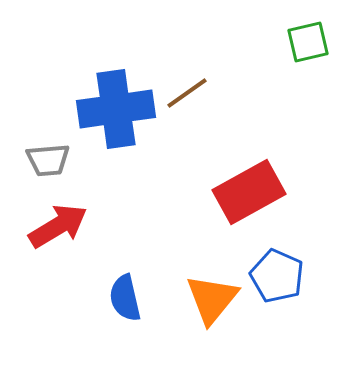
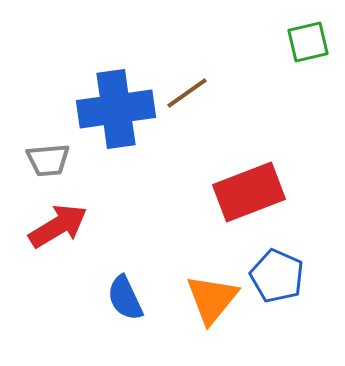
red rectangle: rotated 8 degrees clockwise
blue semicircle: rotated 12 degrees counterclockwise
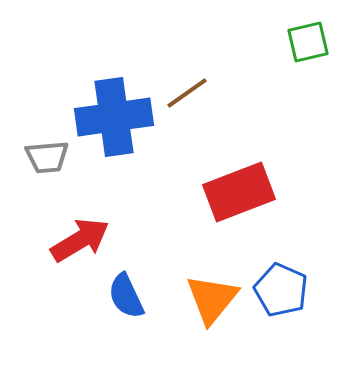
blue cross: moved 2 px left, 8 px down
gray trapezoid: moved 1 px left, 3 px up
red rectangle: moved 10 px left
red arrow: moved 22 px right, 14 px down
blue pentagon: moved 4 px right, 14 px down
blue semicircle: moved 1 px right, 2 px up
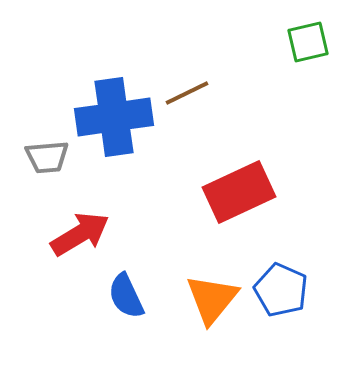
brown line: rotated 9 degrees clockwise
red rectangle: rotated 4 degrees counterclockwise
red arrow: moved 6 px up
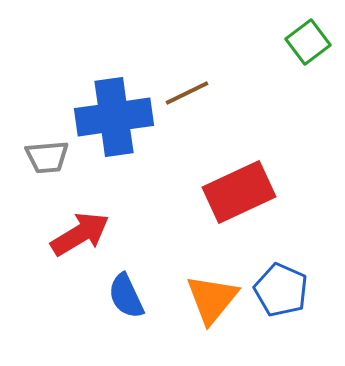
green square: rotated 24 degrees counterclockwise
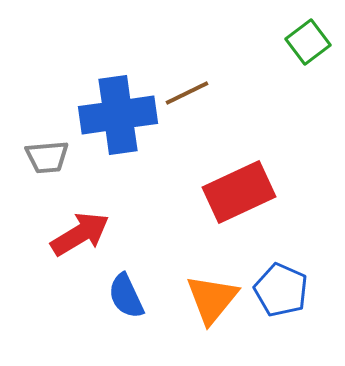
blue cross: moved 4 px right, 2 px up
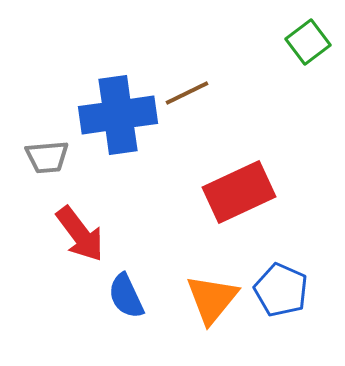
red arrow: rotated 84 degrees clockwise
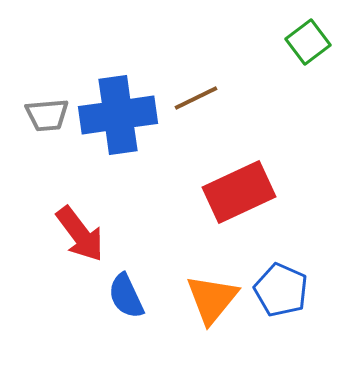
brown line: moved 9 px right, 5 px down
gray trapezoid: moved 42 px up
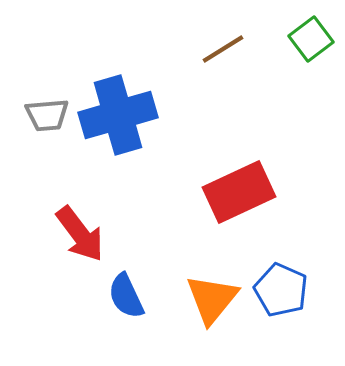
green square: moved 3 px right, 3 px up
brown line: moved 27 px right, 49 px up; rotated 6 degrees counterclockwise
blue cross: rotated 8 degrees counterclockwise
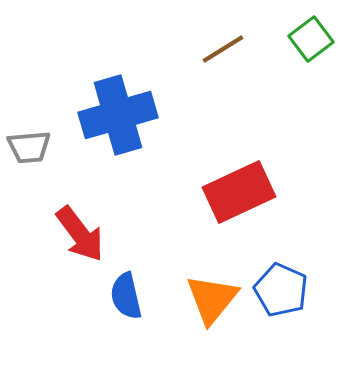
gray trapezoid: moved 18 px left, 32 px down
blue semicircle: rotated 12 degrees clockwise
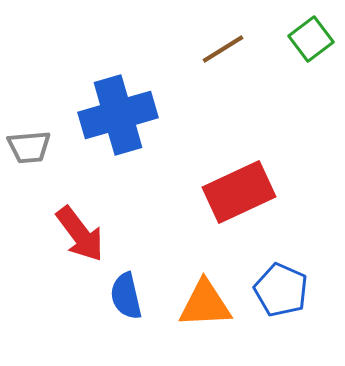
orange triangle: moved 7 px left, 5 px down; rotated 48 degrees clockwise
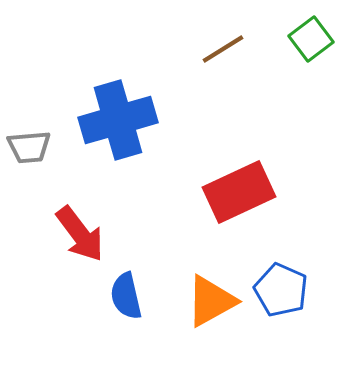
blue cross: moved 5 px down
orange triangle: moved 6 px right, 3 px up; rotated 26 degrees counterclockwise
